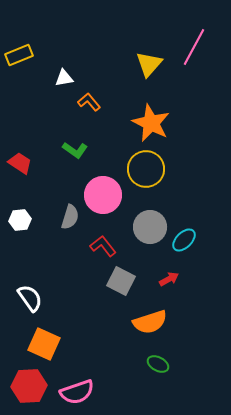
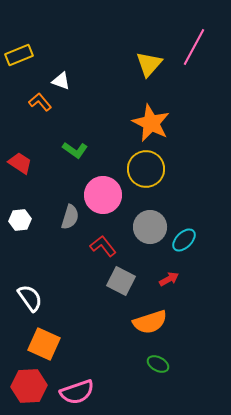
white triangle: moved 3 px left, 3 px down; rotated 30 degrees clockwise
orange L-shape: moved 49 px left
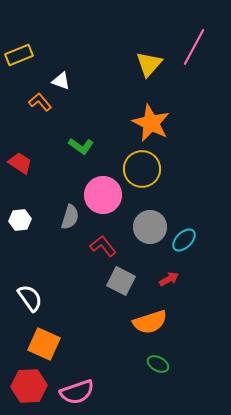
green L-shape: moved 6 px right, 4 px up
yellow circle: moved 4 px left
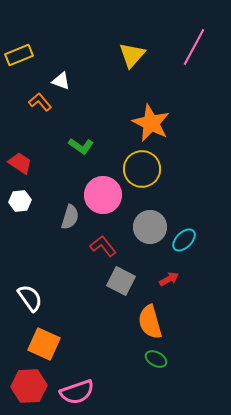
yellow triangle: moved 17 px left, 9 px up
white hexagon: moved 19 px up
orange semicircle: rotated 92 degrees clockwise
green ellipse: moved 2 px left, 5 px up
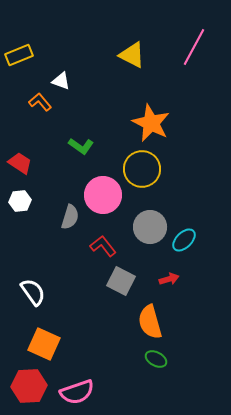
yellow triangle: rotated 44 degrees counterclockwise
red arrow: rotated 12 degrees clockwise
white semicircle: moved 3 px right, 6 px up
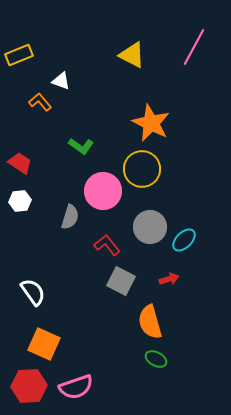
pink circle: moved 4 px up
red L-shape: moved 4 px right, 1 px up
pink semicircle: moved 1 px left, 5 px up
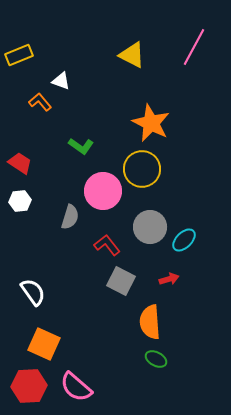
orange semicircle: rotated 12 degrees clockwise
pink semicircle: rotated 60 degrees clockwise
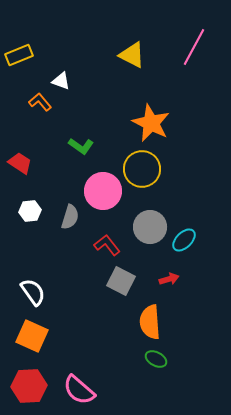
white hexagon: moved 10 px right, 10 px down
orange square: moved 12 px left, 8 px up
pink semicircle: moved 3 px right, 3 px down
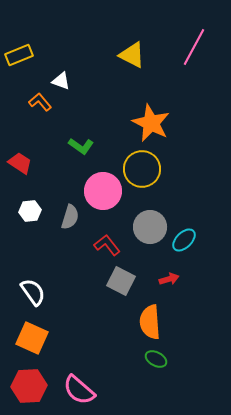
orange square: moved 2 px down
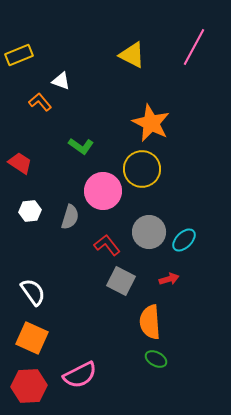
gray circle: moved 1 px left, 5 px down
pink semicircle: moved 1 px right, 15 px up; rotated 68 degrees counterclockwise
